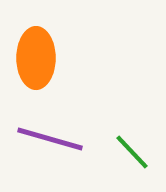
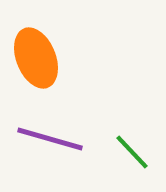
orange ellipse: rotated 22 degrees counterclockwise
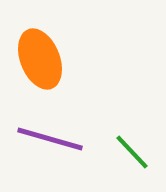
orange ellipse: moved 4 px right, 1 px down
